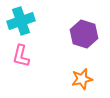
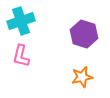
orange star: moved 2 px up
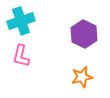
purple hexagon: rotated 8 degrees clockwise
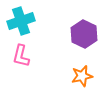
orange star: moved 1 px up
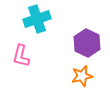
cyan cross: moved 16 px right, 2 px up
purple hexagon: moved 3 px right, 9 px down
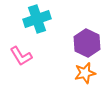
pink L-shape: rotated 45 degrees counterclockwise
orange star: moved 3 px right, 3 px up
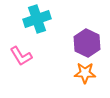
orange star: rotated 15 degrees clockwise
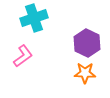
cyan cross: moved 3 px left, 1 px up
pink L-shape: moved 2 px right; rotated 95 degrees counterclockwise
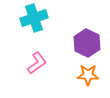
pink L-shape: moved 14 px right, 7 px down
orange star: moved 3 px right, 2 px down
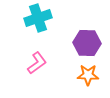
cyan cross: moved 4 px right
purple hexagon: rotated 24 degrees counterclockwise
